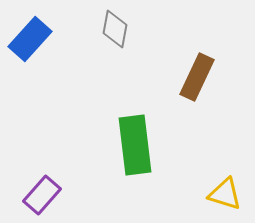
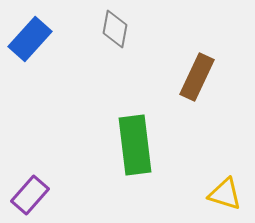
purple rectangle: moved 12 px left
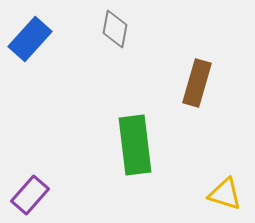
brown rectangle: moved 6 px down; rotated 9 degrees counterclockwise
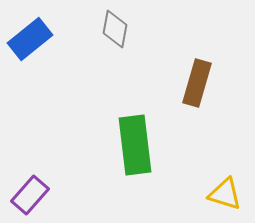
blue rectangle: rotated 9 degrees clockwise
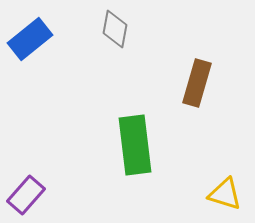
purple rectangle: moved 4 px left
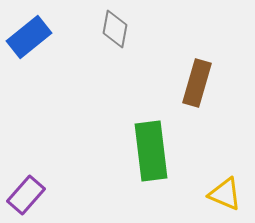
blue rectangle: moved 1 px left, 2 px up
green rectangle: moved 16 px right, 6 px down
yellow triangle: rotated 6 degrees clockwise
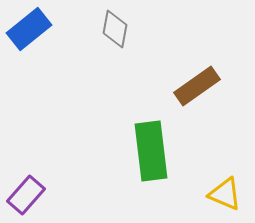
blue rectangle: moved 8 px up
brown rectangle: moved 3 px down; rotated 39 degrees clockwise
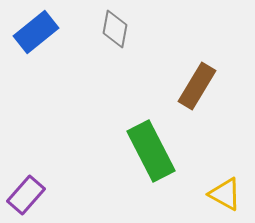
blue rectangle: moved 7 px right, 3 px down
brown rectangle: rotated 24 degrees counterclockwise
green rectangle: rotated 20 degrees counterclockwise
yellow triangle: rotated 6 degrees clockwise
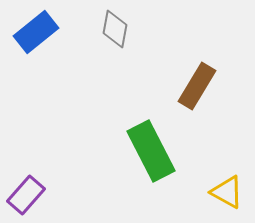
yellow triangle: moved 2 px right, 2 px up
